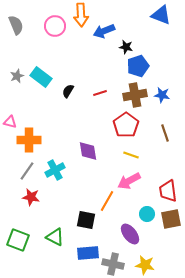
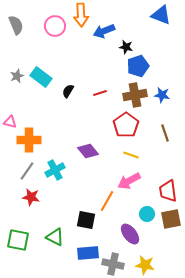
purple diamond: rotated 30 degrees counterclockwise
green square: rotated 10 degrees counterclockwise
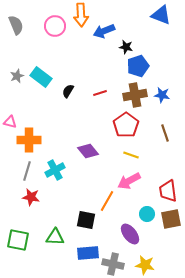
gray line: rotated 18 degrees counterclockwise
green triangle: rotated 24 degrees counterclockwise
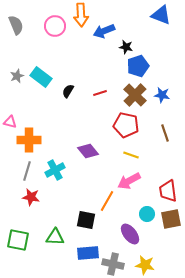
brown cross: rotated 35 degrees counterclockwise
red pentagon: rotated 25 degrees counterclockwise
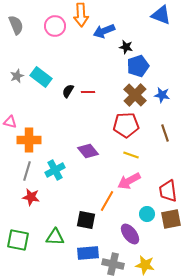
red line: moved 12 px left, 1 px up; rotated 16 degrees clockwise
red pentagon: rotated 15 degrees counterclockwise
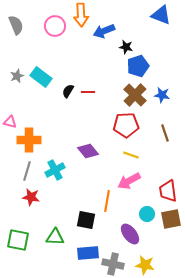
orange line: rotated 20 degrees counterclockwise
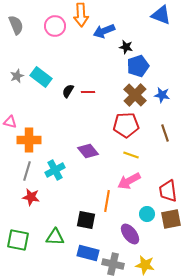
blue rectangle: rotated 20 degrees clockwise
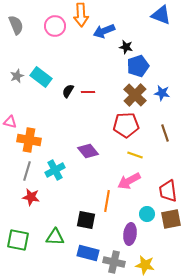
blue star: moved 2 px up
orange cross: rotated 10 degrees clockwise
yellow line: moved 4 px right
purple ellipse: rotated 45 degrees clockwise
gray cross: moved 1 px right, 2 px up
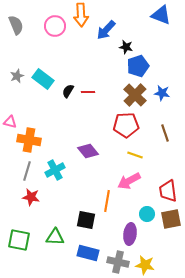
blue arrow: moved 2 px right, 1 px up; rotated 25 degrees counterclockwise
cyan rectangle: moved 2 px right, 2 px down
green square: moved 1 px right
gray cross: moved 4 px right
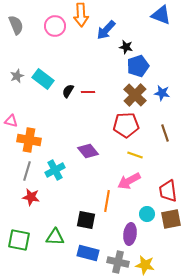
pink triangle: moved 1 px right, 1 px up
